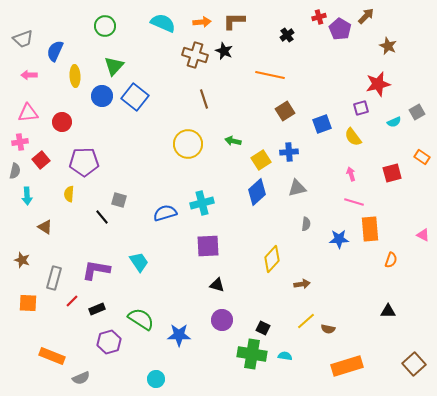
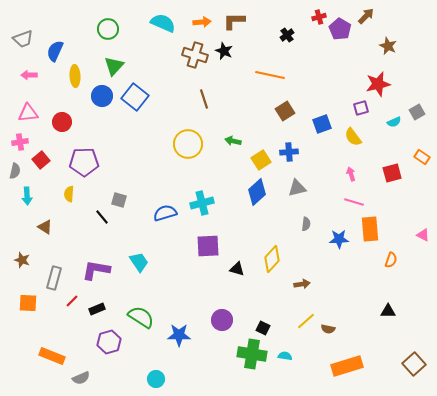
green circle at (105, 26): moved 3 px right, 3 px down
black triangle at (217, 285): moved 20 px right, 16 px up
green semicircle at (141, 319): moved 2 px up
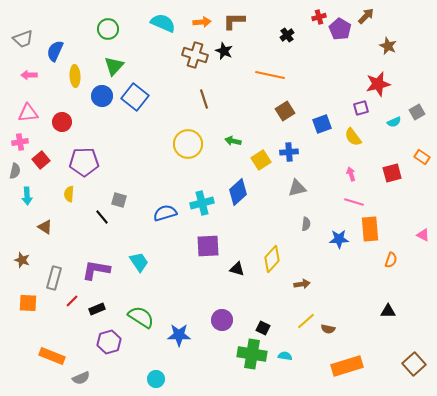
blue diamond at (257, 192): moved 19 px left
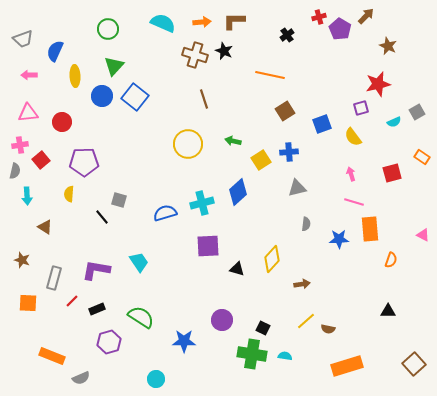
pink cross at (20, 142): moved 3 px down
blue star at (179, 335): moved 5 px right, 6 px down
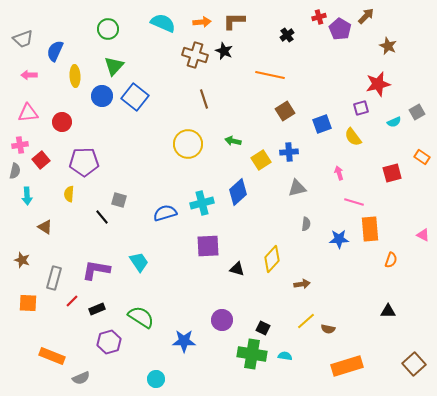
pink arrow at (351, 174): moved 12 px left, 1 px up
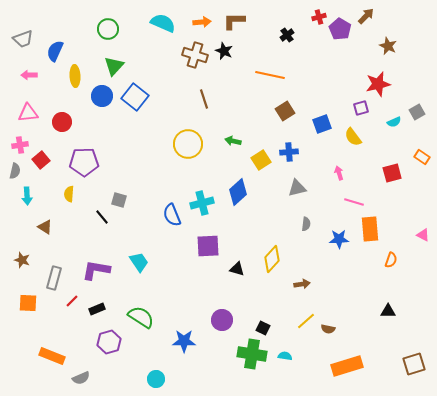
blue semicircle at (165, 213): moved 7 px right, 2 px down; rotated 95 degrees counterclockwise
brown square at (414, 364): rotated 25 degrees clockwise
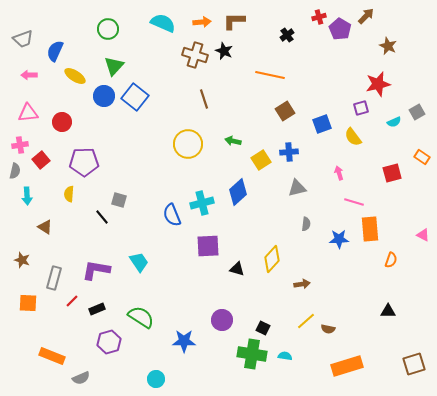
yellow ellipse at (75, 76): rotated 55 degrees counterclockwise
blue circle at (102, 96): moved 2 px right
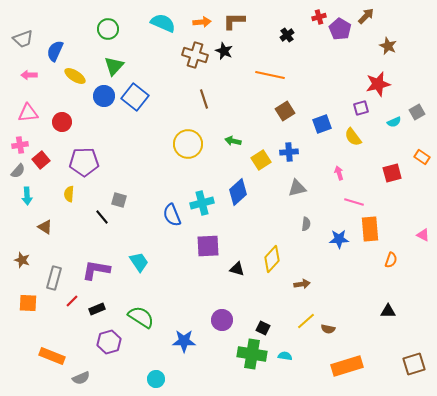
gray semicircle at (15, 171): moved 3 px right; rotated 28 degrees clockwise
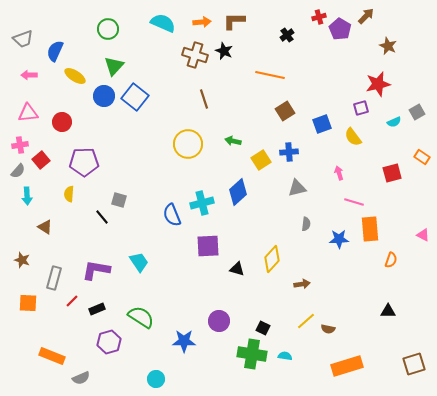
purple circle at (222, 320): moved 3 px left, 1 px down
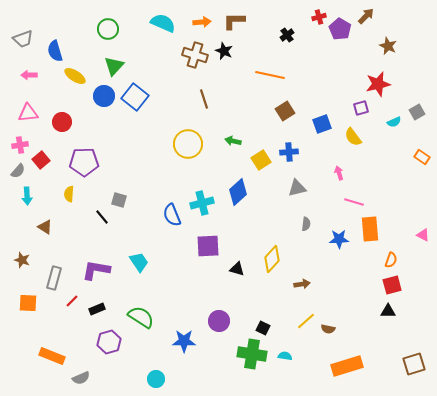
blue semicircle at (55, 51): rotated 40 degrees counterclockwise
red square at (392, 173): moved 112 px down
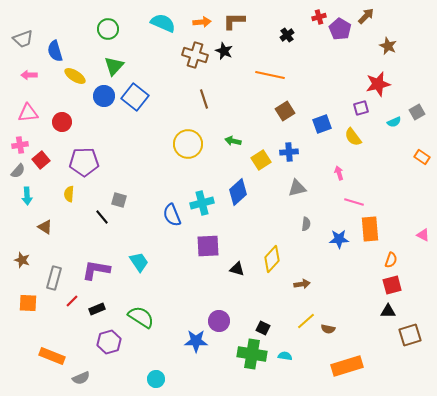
blue star at (184, 341): moved 12 px right
brown square at (414, 364): moved 4 px left, 29 px up
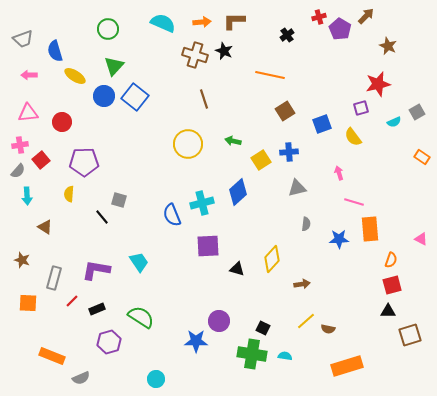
pink triangle at (423, 235): moved 2 px left, 4 px down
